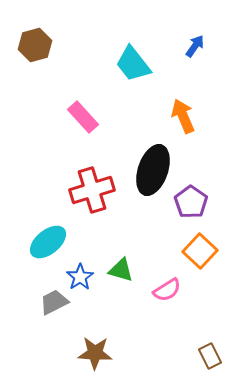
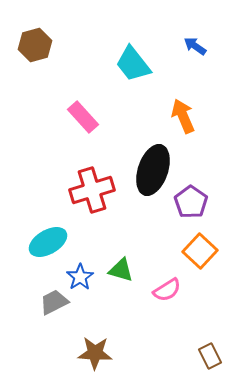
blue arrow: rotated 90 degrees counterclockwise
cyan ellipse: rotated 9 degrees clockwise
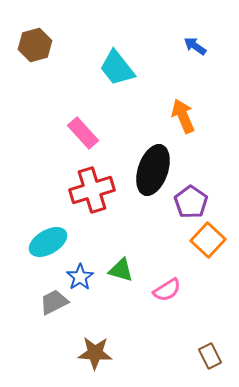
cyan trapezoid: moved 16 px left, 4 px down
pink rectangle: moved 16 px down
orange square: moved 8 px right, 11 px up
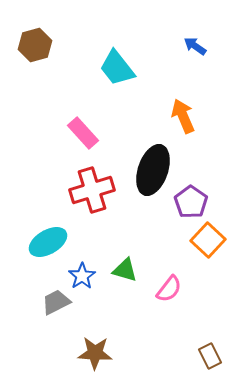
green triangle: moved 4 px right
blue star: moved 2 px right, 1 px up
pink semicircle: moved 2 px right, 1 px up; rotated 20 degrees counterclockwise
gray trapezoid: moved 2 px right
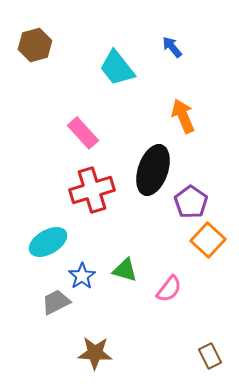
blue arrow: moved 23 px left, 1 px down; rotated 15 degrees clockwise
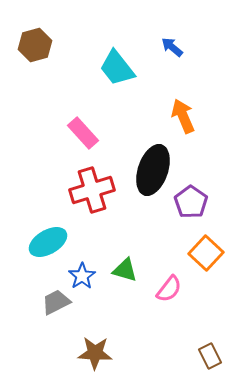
blue arrow: rotated 10 degrees counterclockwise
orange square: moved 2 px left, 13 px down
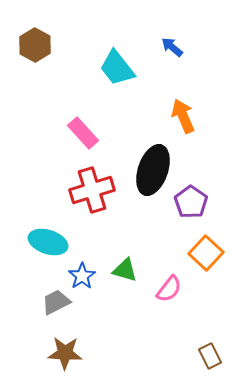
brown hexagon: rotated 16 degrees counterclockwise
cyan ellipse: rotated 48 degrees clockwise
brown star: moved 30 px left
